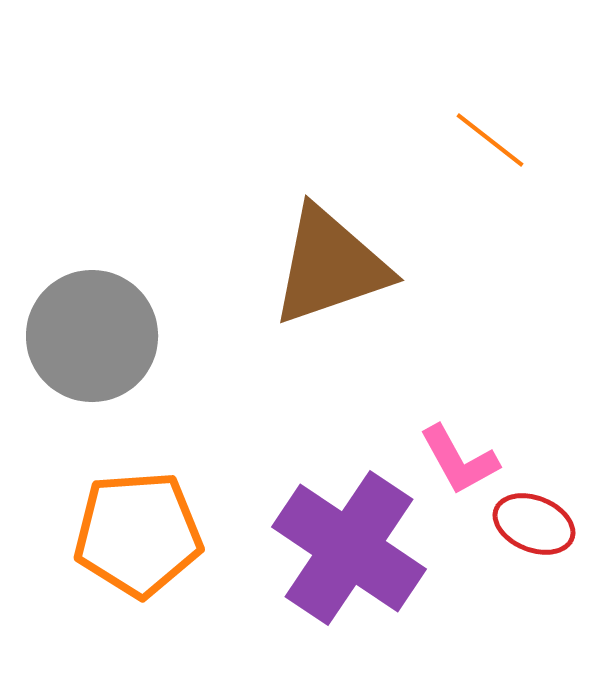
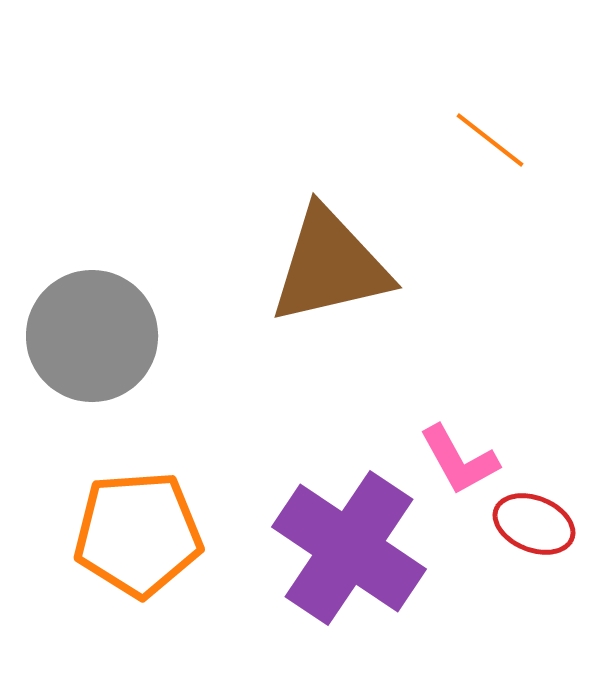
brown triangle: rotated 6 degrees clockwise
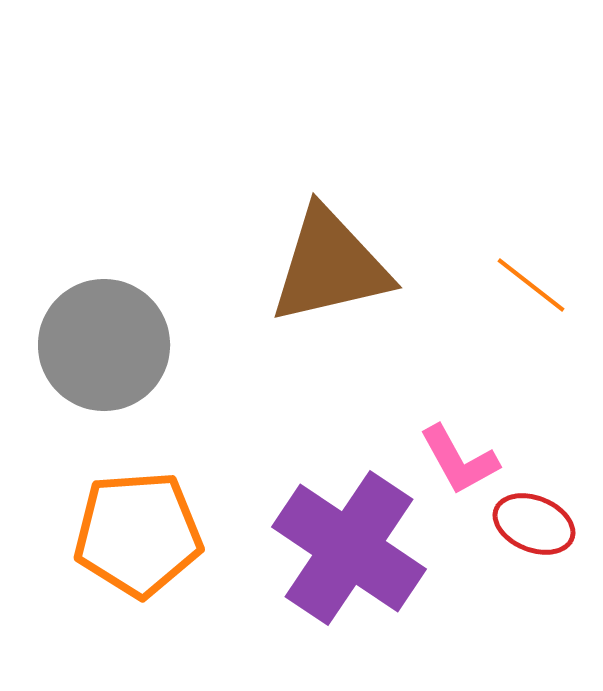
orange line: moved 41 px right, 145 px down
gray circle: moved 12 px right, 9 px down
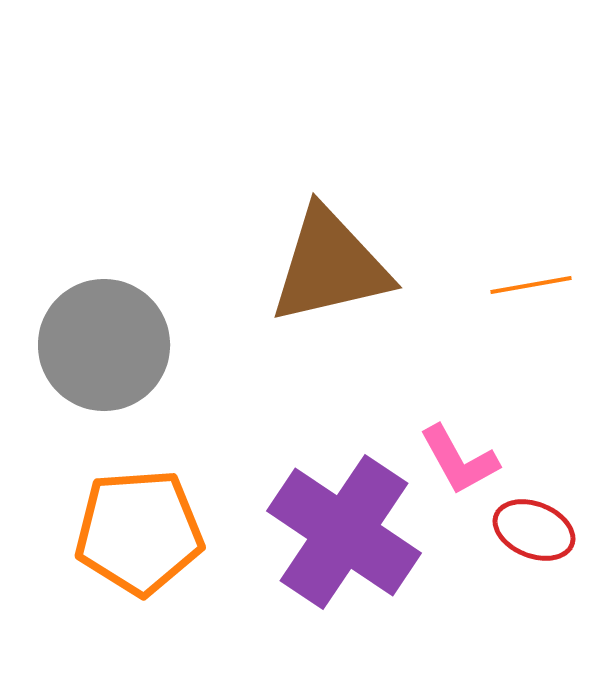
orange line: rotated 48 degrees counterclockwise
red ellipse: moved 6 px down
orange pentagon: moved 1 px right, 2 px up
purple cross: moved 5 px left, 16 px up
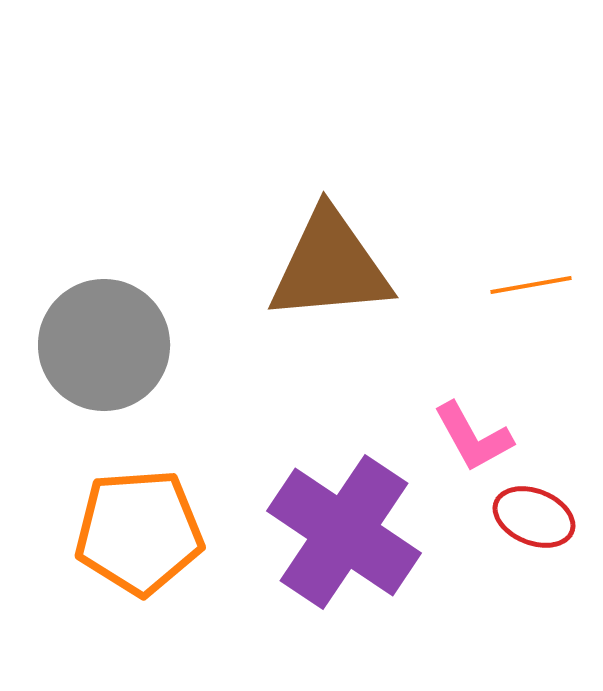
brown triangle: rotated 8 degrees clockwise
pink L-shape: moved 14 px right, 23 px up
red ellipse: moved 13 px up
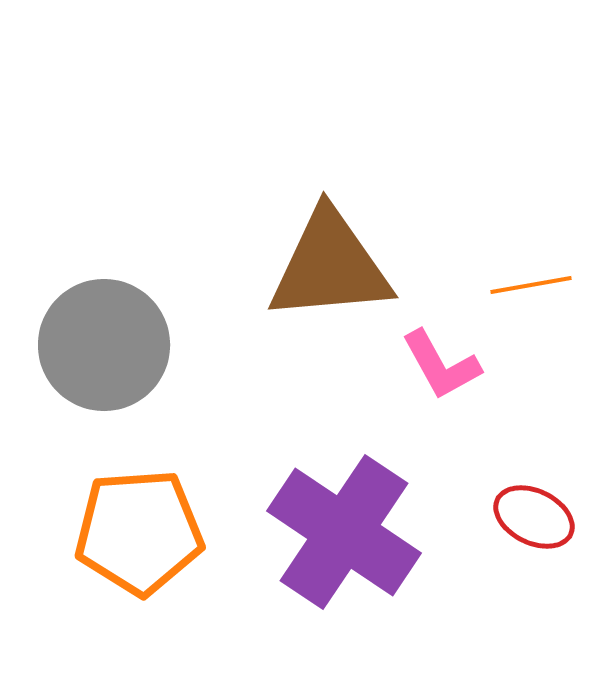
pink L-shape: moved 32 px left, 72 px up
red ellipse: rotated 4 degrees clockwise
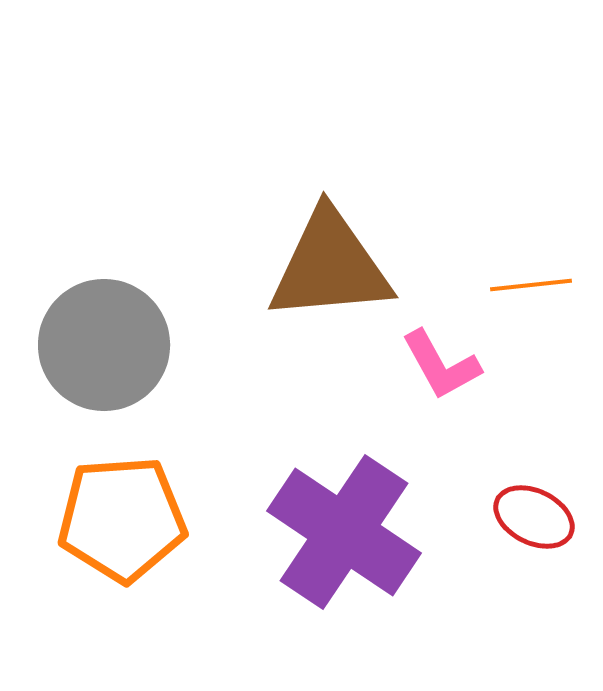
orange line: rotated 4 degrees clockwise
orange pentagon: moved 17 px left, 13 px up
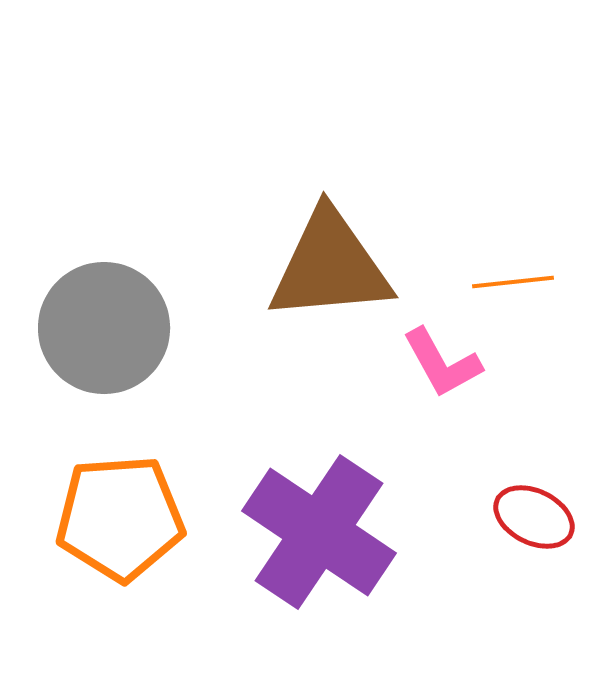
orange line: moved 18 px left, 3 px up
gray circle: moved 17 px up
pink L-shape: moved 1 px right, 2 px up
orange pentagon: moved 2 px left, 1 px up
purple cross: moved 25 px left
